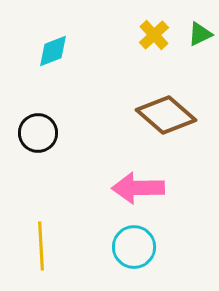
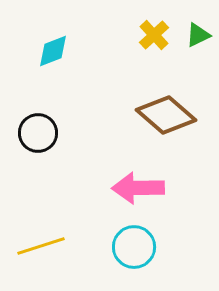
green triangle: moved 2 px left, 1 px down
yellow line: rotated 75 degrees clockwise
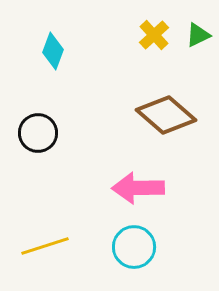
cyan diamond: rotated 48 degrees counterclockwise
yellow line: moved 4 px right
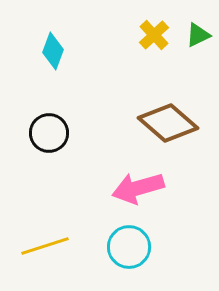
brown diamond: moved 2 px right, 8 px down
black circle: moved 11 px right
pink arrow: rotated 15 degrees counterclockwise
cyan circle: moved 5 px left
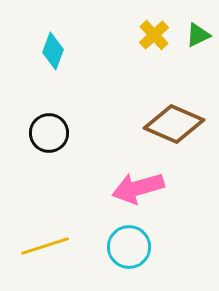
brown diamond: moved 6 px right, 1 px down; rotated 18 degrees counterclockwise
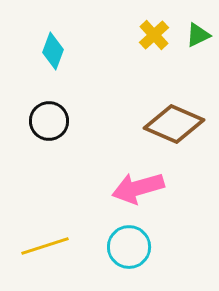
black circle: moved 12 px up
